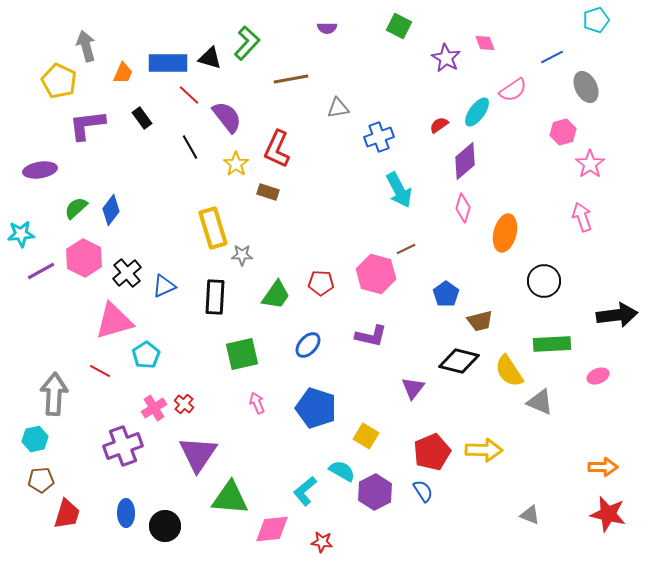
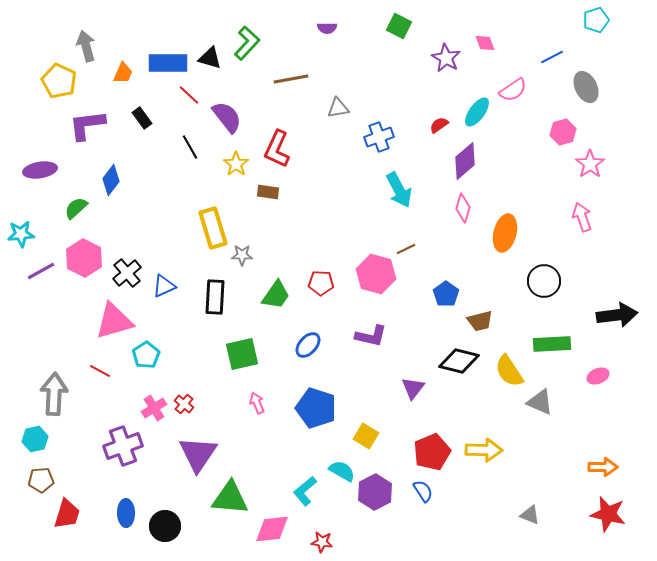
brown rectangle at (268, 192): rotated 10 degrees counterclockwise
blue diamond at (111, 210): moved 30 px up
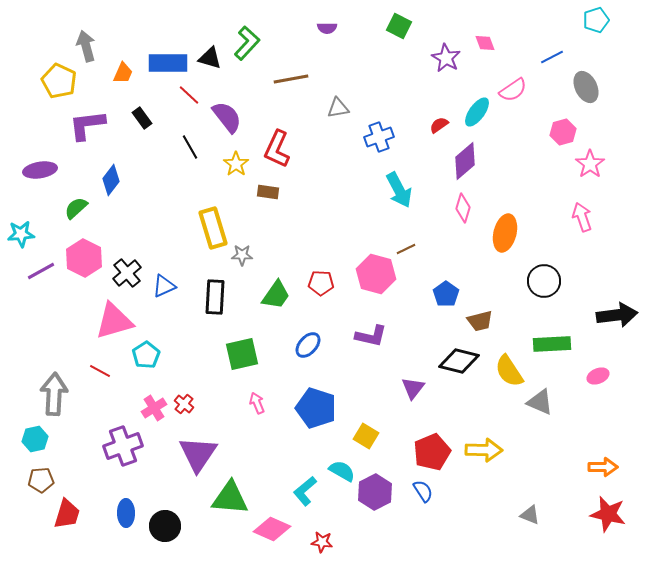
pink diamond at (272, 529): rotated 30 degrees clockwise
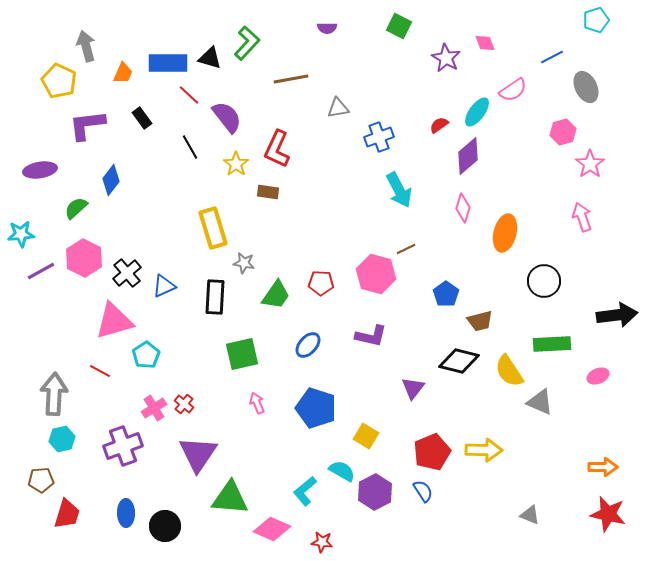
purple diamond at (465, 161): moved 3 px right, 5 px up
gray star at (242, 255): moved 2 px right, 8 px down; rotated 10 degrees clockwise
cyan hexagon at (35, 439): moved 27 px right
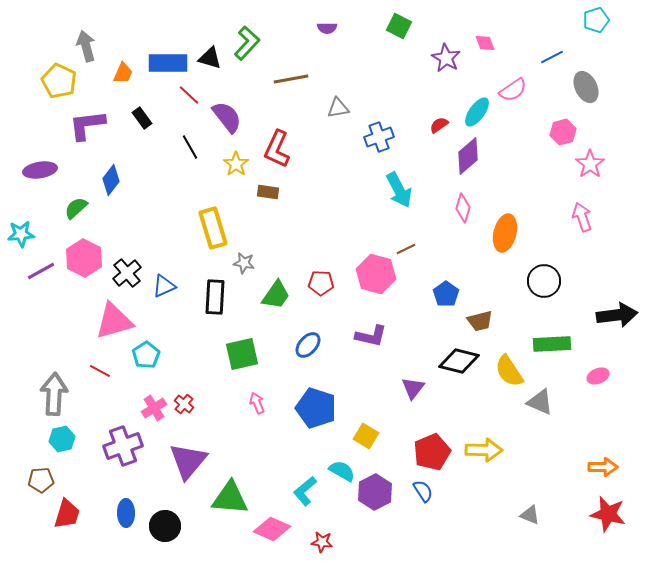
purple triangle at (198, 454): moved 10 px left, 7 px down; rotated 6 degrees clockwise
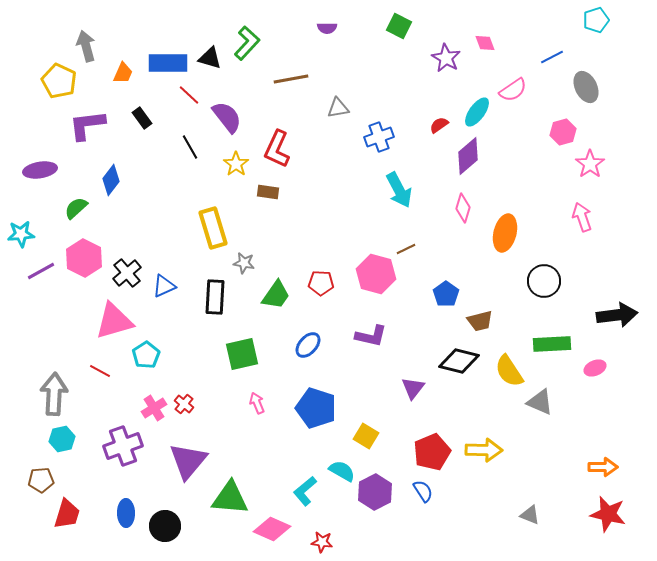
pink ellipse at (598, 376): moved 3 px left, 8 px up
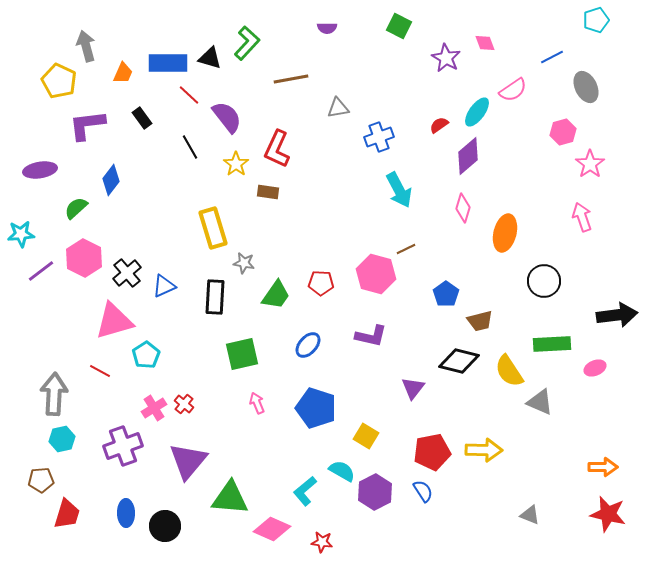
purple line at (41, 271): rotated 8 degrees counterclockwise
red pentagon at (432, 452): rotated 12 degrees clockwise
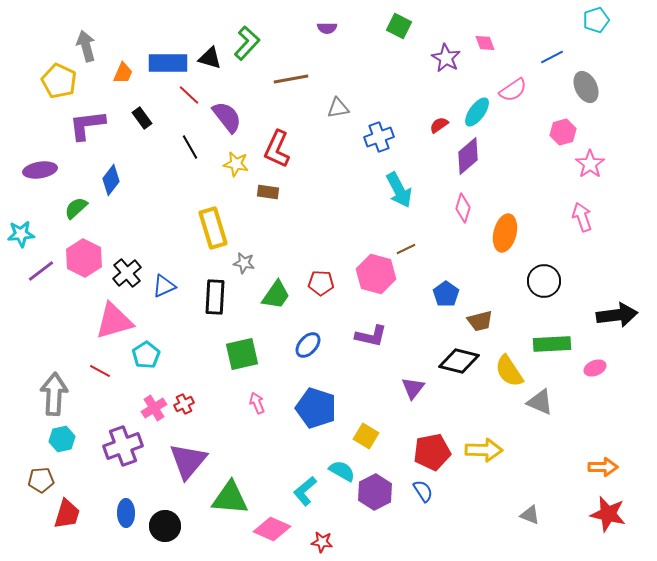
yellow star at (236, 164): rotated 25 degrees counterclockwise
red cross at (184, 404): rotated 24 degrees clockwise
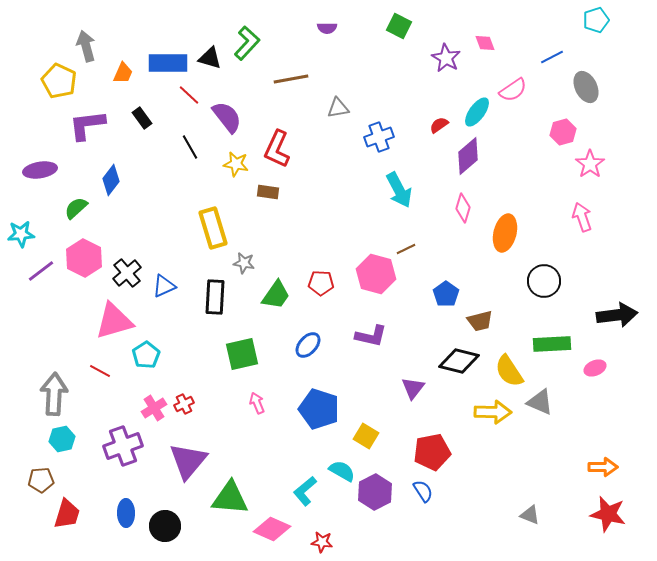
blue pentagon at (316, 408): moved 3 px right, 1 px down
yellow arrow at (484, 450): moved 9 px right, 38 px up
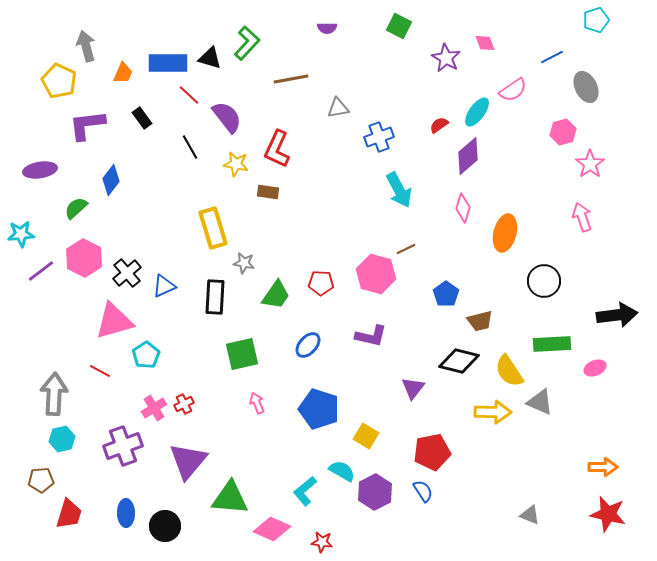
red trapezoid at (67, 514): moved 2 px right
